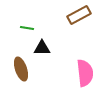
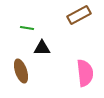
brown ellipse: moved 2 px down
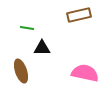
brown rectangle: rotated 15 degrees clockwise
pink semicircle: rotated 72 degrees counterclockwise
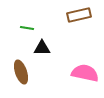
brown ellipse: moved 1 px down
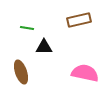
brown rectangle: moved 5 px down
black triangle: moved 2 px right, 1 px up
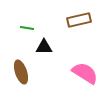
pink semicircle: rotated 20 degrees clockwise
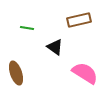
black triangle: moved 11 px right; rotated 36 degrees clockwise
brown ellipse: moved 5 px left, 1 px down
